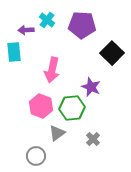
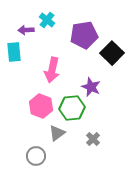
purple pentagon: moved 2 px right, 10 px down; rotated 12 degrees counterclockwise
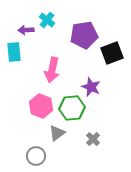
black square: rotated 25 degrees clockwise
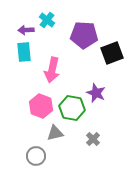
purple pentagon: rotated 12 degrees clockwise
cyan rectangle: moved 10 px right
purple star: moved 5 px right, 6 px down
green hexagon: rotated 15 degrees clockwise
gray triangle: moved 2 px left; rotated 24 degrees clockwise
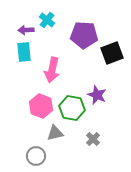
purple star: moved 1 px right, 2 px down
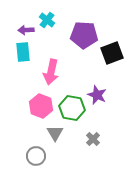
cyan rectangle: moved 1 px left
pink arrow: moved 1 px left, 2 px down
gray triangle: rotated 48 degrees counterclockwise
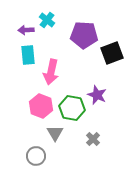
cyan rectangle: moved 5 px right, 3 px down
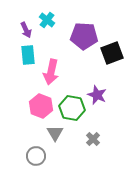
purple arrow: rotated 112 degrees counterclockwise
purple pentagon: moved 1 px down
